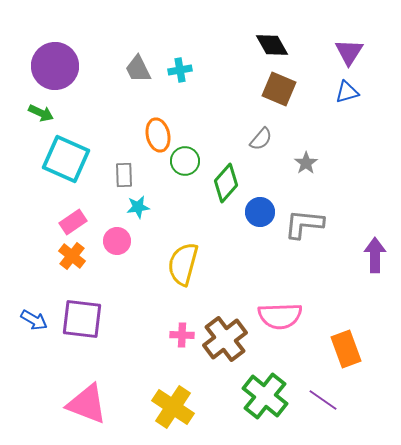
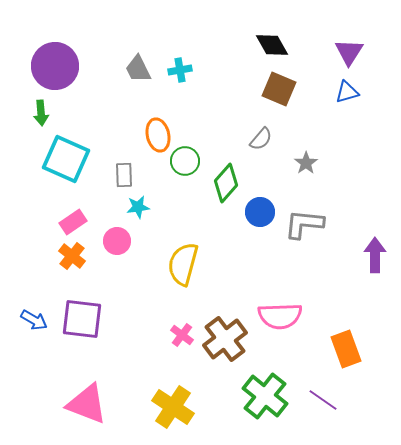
green arrow: rotated 60 degrees clockwise
pink cross: rotated 35 degrees clockwise
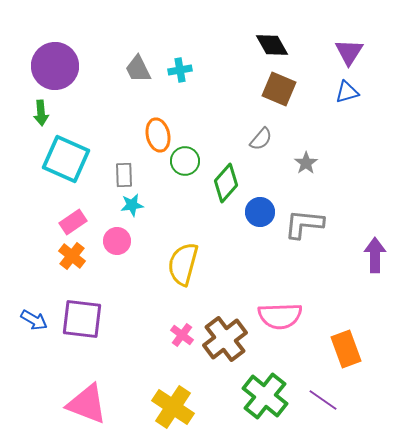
cyan star: moved 6 px left, 2 px up
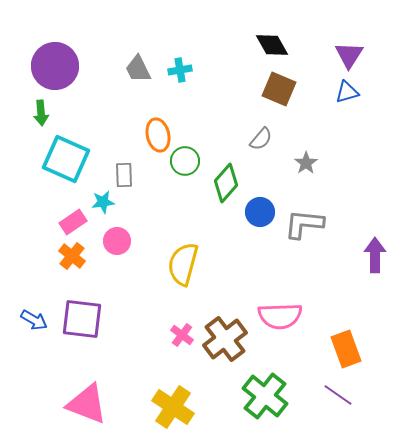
purple triangle: moved 3 px down
cyan star: moved 29 px left, 3 px up
purple line: moved 15 px right, 5 px up
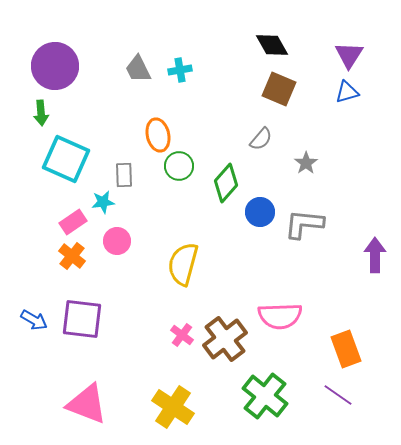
green circle: moved 6 px left, 5 px down
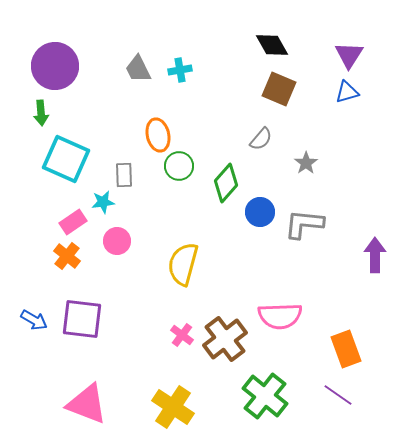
orange cross: moved 5 px left
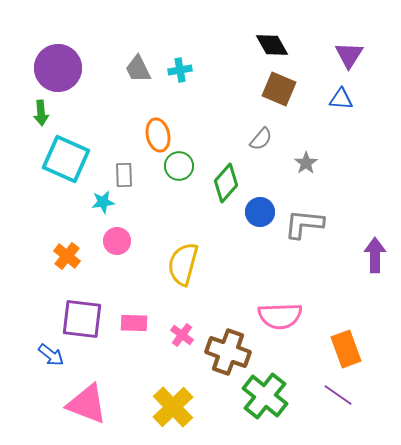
purple circle: moved 3 px right, 2 px down
blue triangle: moved 6 px left, 7 px down; rotated 20 degrees clockwise
pink rectangle: moved 61 px right, 101 px down; rotated 36 degrees clockwise
blue arrow: moved 17 px right, 35 px down; rotated 8 degrees clockwise
brown cross: moved 3 px right, 13 px down; rotated 33 degrees counterclockwise
yellow cross: rotated 12 degrees clockwise
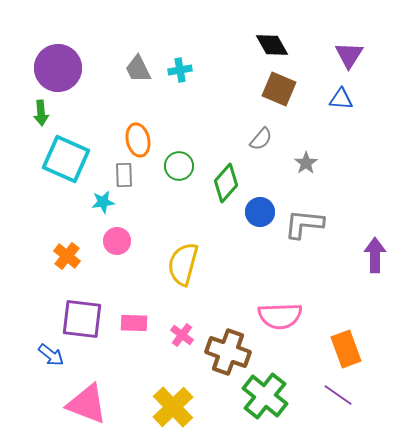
orange ellipse: moved 20 px left, 5 px down
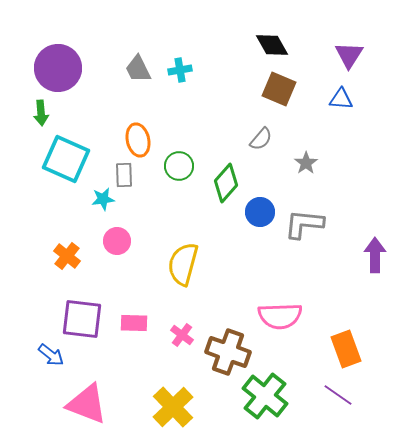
cyan star: moved 3 px up
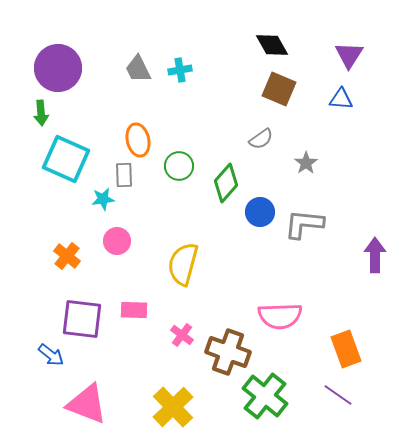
gray semicircle: rotated 15 degrees clockwise
pink rectangle: moved 13 px up
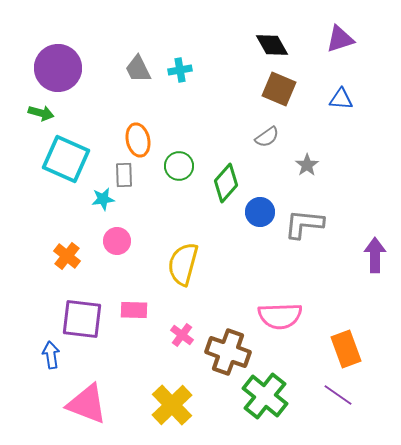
purple triangle: moved 9 px left, 16 px up; rotated 40 degrees clockwise
green arrow: rotated 70 degrees counterclockwise
gray semicircle: moved 6 px right, 2 px up
gray star: moved 1 px right, 2 px down
blue arrow: rotated 136 degrees counterclockwise
yellow cross: moved 1 px left, 2 px up
